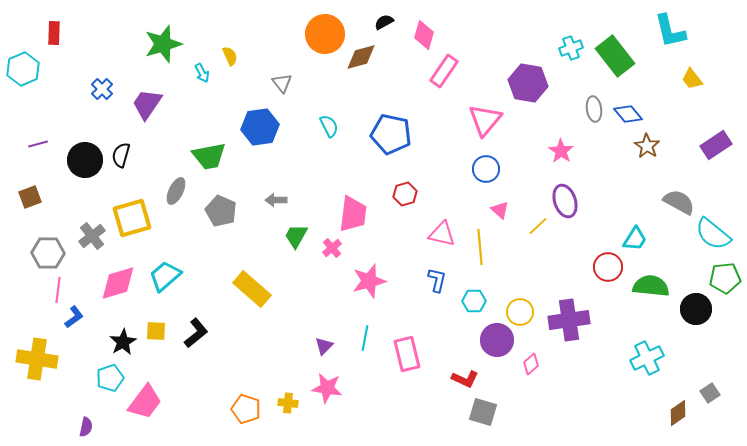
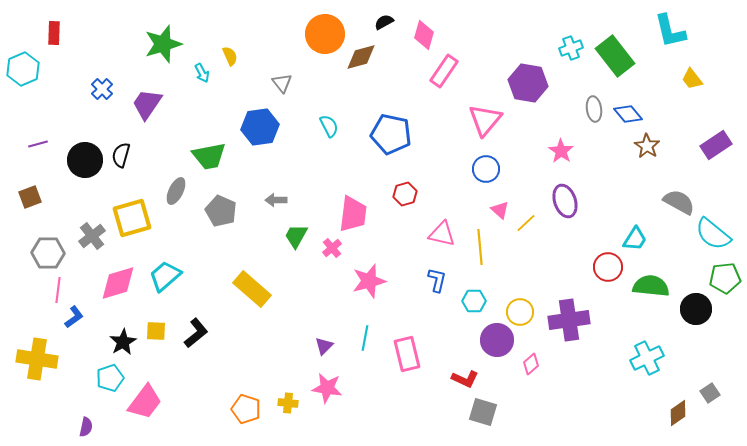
yellow line at (538, 226): moved 12 px left, 3 px up
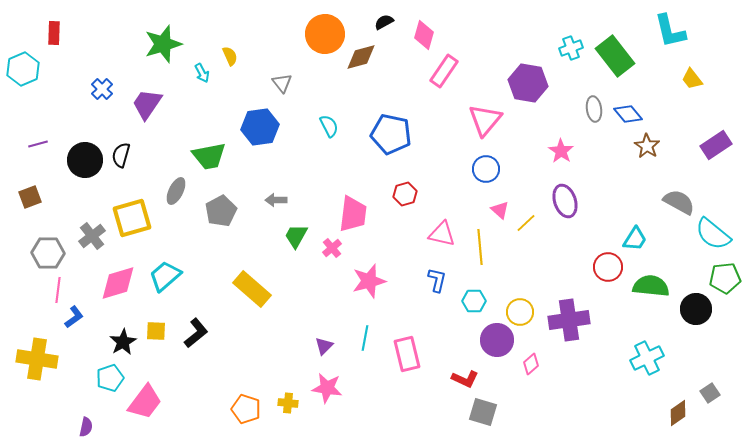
gray pentagon at (221, 211): rotated 20 degrees clockwise
